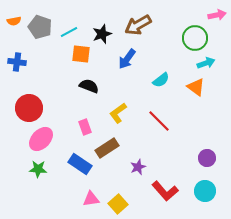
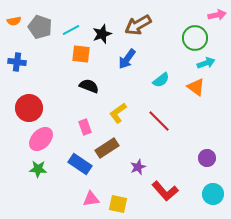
cyan line: moved 2 px right, 2 px up
cyan circle: moved 8 px right, 3 px down
yellow square: rotated 36 degrees counterclockwise
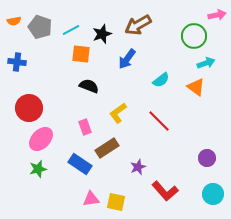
green circle: moved 1 px left, 2 px up
green star: rotated 18 degrees counterclockwise
yellow square: moved 2 px left, 2 px up
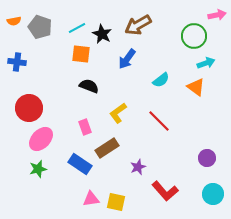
cyan line: moved 6 px right, 2 px up
black star: rotated 24 degrees counterclockwise
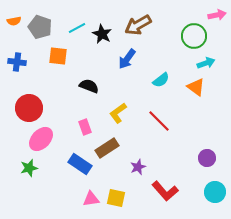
orange square: moved 23 px left, 2 px down
green star: moved 9 px left, 1 px up
cyan circle: moved 2 px right, 2 px up
yellow square: moved 4 px up
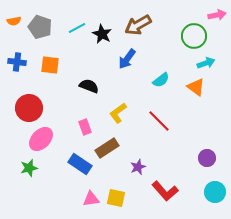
orange square: moved 8 px left, 9 px down
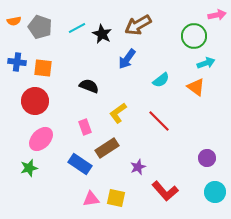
orange square: moved 7 px left, 3 px down
red circle: moved 6 px right, 7 px up
